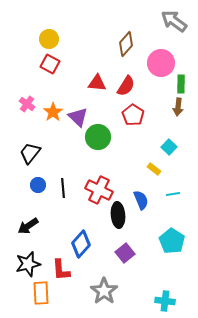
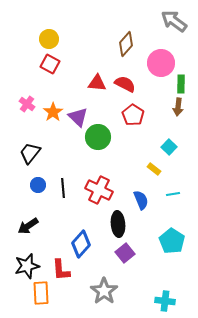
red semicircle: moved 1 px left, 2 px up; rotated 95 degrees counterclockwise
black ellipse: moved 9 px down
black star: moved 1 px left, 2 px down
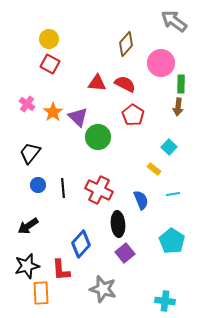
gray star: moved 1 px left, 2 px up; rotated 20 degrees counterclockwise
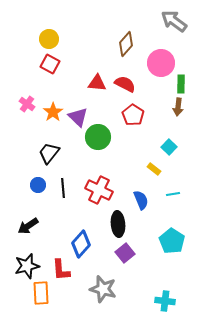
black trapezoid: moved 19 px right
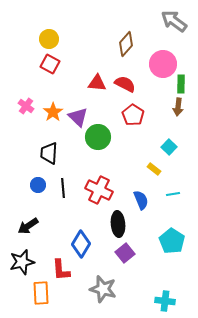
pink circle: moved 2 px right, 1 px down
pink cross: moved 1 px left, 2 px down
black trapezoid: rotated 35 degrees counterclockwise
blue diamond: rotated 12 degrees counterclockwise
black star: moved 5 px left, 4 px up
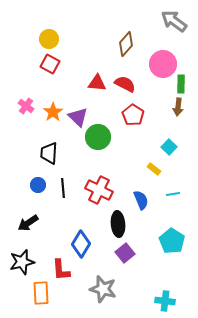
black arrow: moved 3 px up
